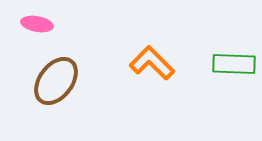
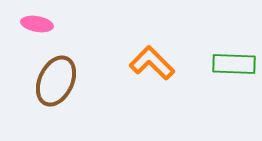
brown ellipse: rotated 12 degrees counterclockwise
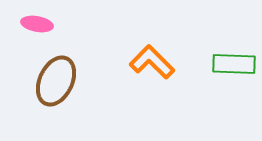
orange L-shape: moved 1 px up
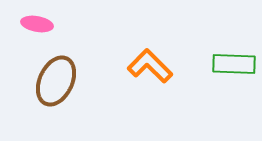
orange L-shape: moved 2 px left, 4 px down
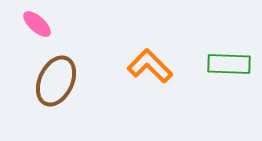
pink ellipse: rotated 32 degrees clockwise
green rectangle: moved 5 px left
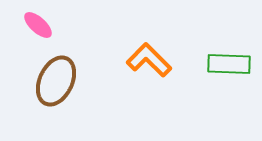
pink ellipse: moved 1 px right, 1 px down
orange L-shape: moved 1 px left, 6 px up
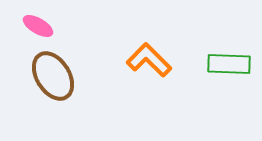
pink ellipse: moved 1 px down; rotated 12 degrees counterclockwise
brown ellipse: moved 3 px left, 5 px up; rotated 57 degrees counterclockwise
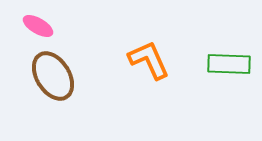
orange L-shape: rotated 21 degrees clockwise
